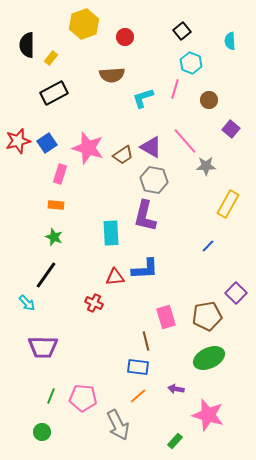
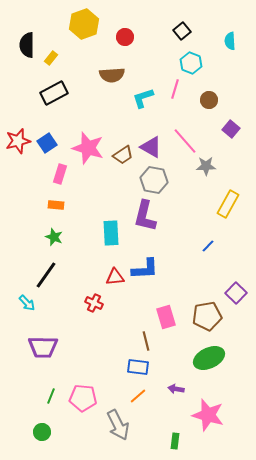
green rectangle at (175, 441): rotated 35 degrees counterclockwise
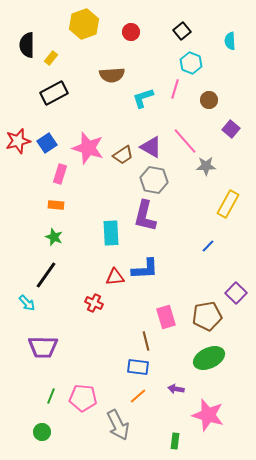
red circle at (125, 37): moved 6 px right, 5 px up
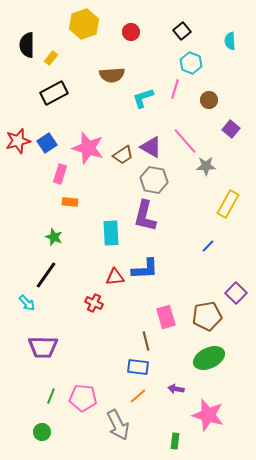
orange rectangle at (56, 205): moved 14 px right, 3 px up
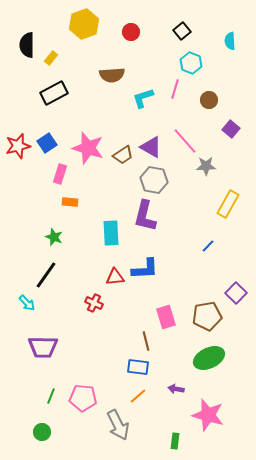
red star at (18, 141): moved 5 px down
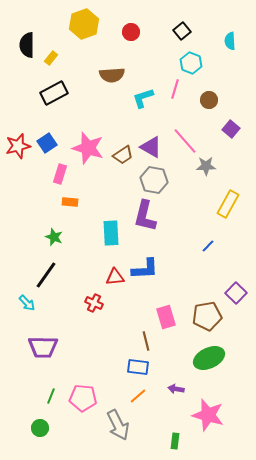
green circle at (42, 432): moved 2 px left, 4 px up
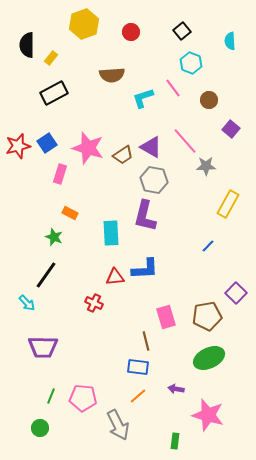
pink line at (175, 89): moved 2 px left, 1 px up; rotated 54 degrees counterclockwise
orange rectangle at (70, 202): moved 11 px down; rotated 21 degrees clockwise
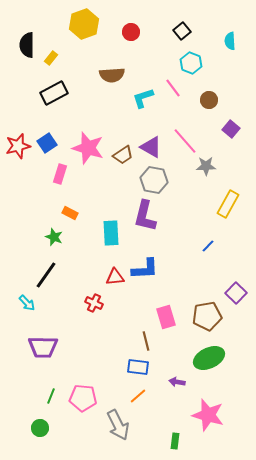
purple arrow at (176, 389): moved 1 px right, 7 px up
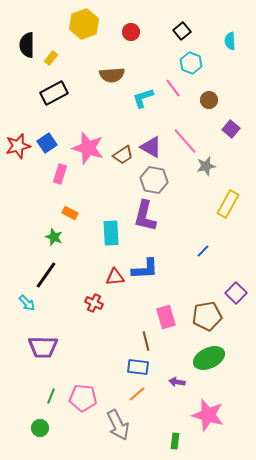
gray star at (206, 166): rotated 12 degrees counterclockwise
blue line at (208, 246): moved 5 px left, 5 px down
orange line at (138, 396): moved 1 px left, 2 px up
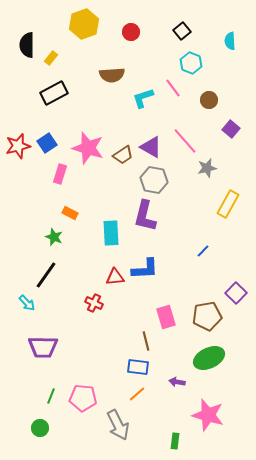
gray star at (206, 166): moved 1 px right, 2 px down
